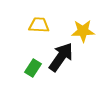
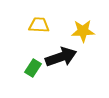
black arrow: rotated 36 degrees clockwise
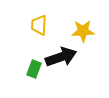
yellow trapezoid: rotated 90 degrees counterclockwise
green rectangle: moved 1 px right, 1 px down; rotated 12 degrees counterclockwise
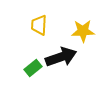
green rectangle: moved 1 px left, 1 px up; rotated 30 degrees clockwise
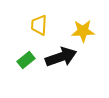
green rectangle: moved 7 px left, 8 px up
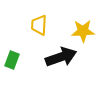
green rectangle: moved 14 px left; rotated 30 degrees counterclockwise
